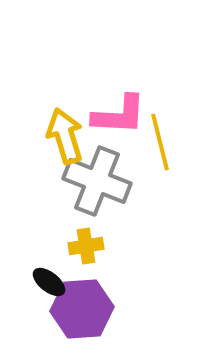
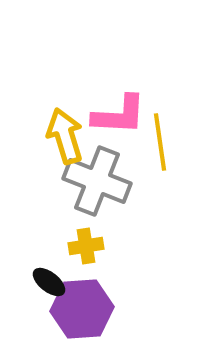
yellow line: rotated 6 degrees clockwise
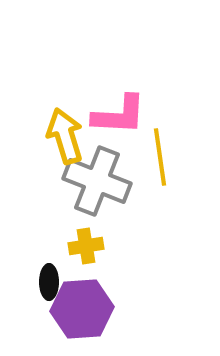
yellow line: moved 15 px down
black ellipse: rotated 52 degrees clockwise
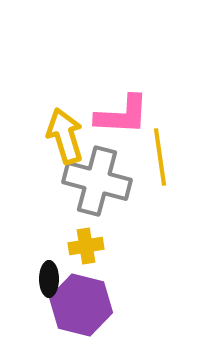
pink L-shape: moved 3 px right
gray cross: rotated 6 degrees counterclockwise
black ellipse: moved 3 px up
purple hexagon: moved 1 px left, 4 px up; rotated 18 degrees clockwise
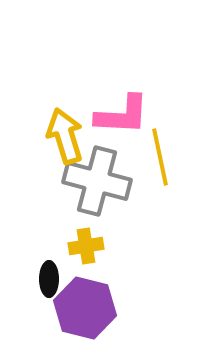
yellow line: rotated 4 degrees counterclockwise
purple hexagon: moved 4 px right, 3 px down
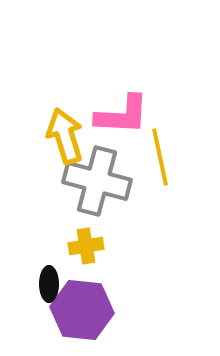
black ellipse: moved 5 px down
purple hexagon: moved 3 px left, 2 px down; rotated 8 degrees counterclockwise
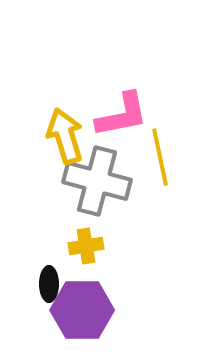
pink L-shape: rotated 14 degrees counterclockwise
purple hexagon: rotated 6 degrees counterclockwise
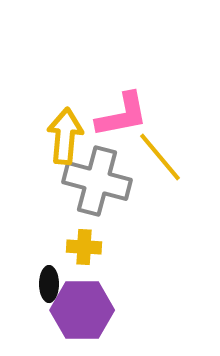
yellow arrow: rotated 22 degrees clockwise
yellow line: rotated 28 degrees counterclockwise
yellow cross: moved 2 px left, 1 px down; rotated 12 degrees clockwise
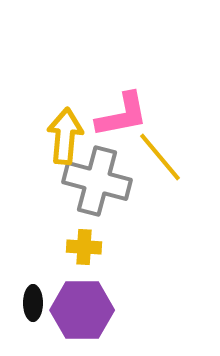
black ellipse: moved 16 px left, 19 px down
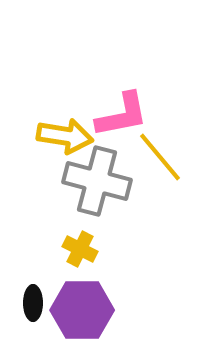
yellow arrow: rotated 94 degrees clockwise
yellow cross: moved 4 px left, 2 px down; rotated 24 degrees clockwise
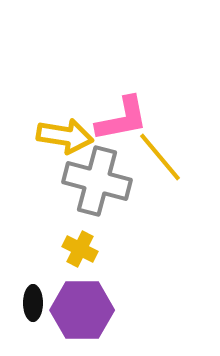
pink L-shape: moved 4 px down
